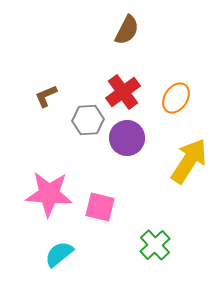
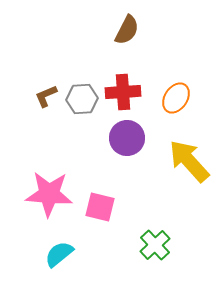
red cross: rotated 32 degrees clockwise
gray hexagon: moved 6 px left, 21 px up
yellow arrow: rotated 75 degrees counterclockwise
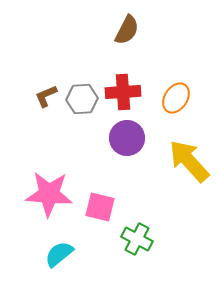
green cross: moved 18 px left, 6 px up; rotated 20 degrees counterclockwise
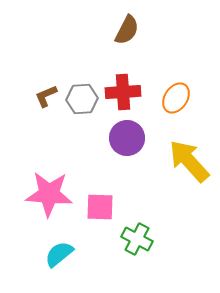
pink square: rotated 12 degrees counterclockwise
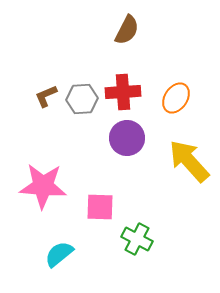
pink star: moved 6 px left, 8 px up
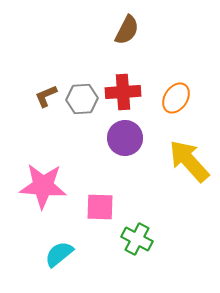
purple circle: moved 2 px left
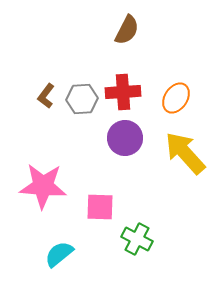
brown L-shape: rotated 30 degrees counterclockwise
yellow arrow: moved 4 px left, 8 px up
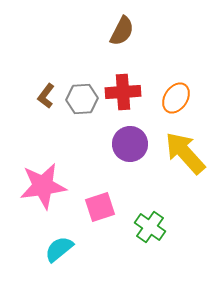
brown semicircle: moved 5 px left, 1 px down
purple circle: moved 5 px right, 6 px down
pink star: rotated 12 degrees counterclockwise
pink square: rotated 20 degrees counterclockwise
green cross: moved 13 px right, 12 px up; rotated 8 degrees clockwise
cyan semicircle: moved 5 px up
